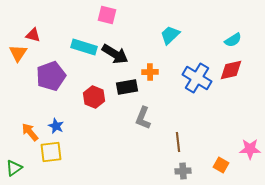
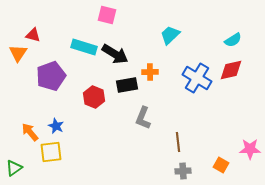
black rectangle: moved 2 px up
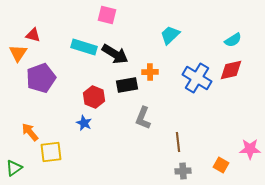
purple pentagon: moved 10 px left, 2 px down
blue star: moved 28 px right, 3 px up
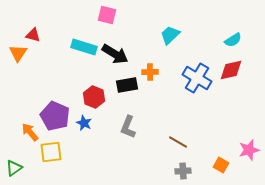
purple pentagon: moved 14 px right, 38 px down; rotated 28 degrees counterclockwise
gray L-shape: moved 15 px left, 9 px down
brown line: rotated 54 degrees counterclockwise
pink star: moved 1 px left, 1 px down; rotated 15 degrees counterclockwise
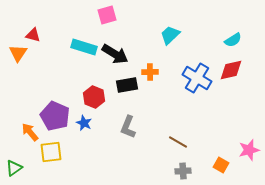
pink square: rotated 30 degrees counterclockwise
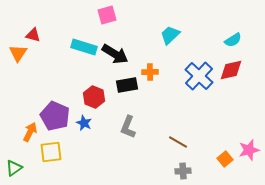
blue cross: moved 2 px right, 2 px up; rotated 12 degrees clockwise
orange arrow: rotated 66 degrees clockwise
orange square: moved 4 px right, 6 px up; rotated 21 degrees clockwise
